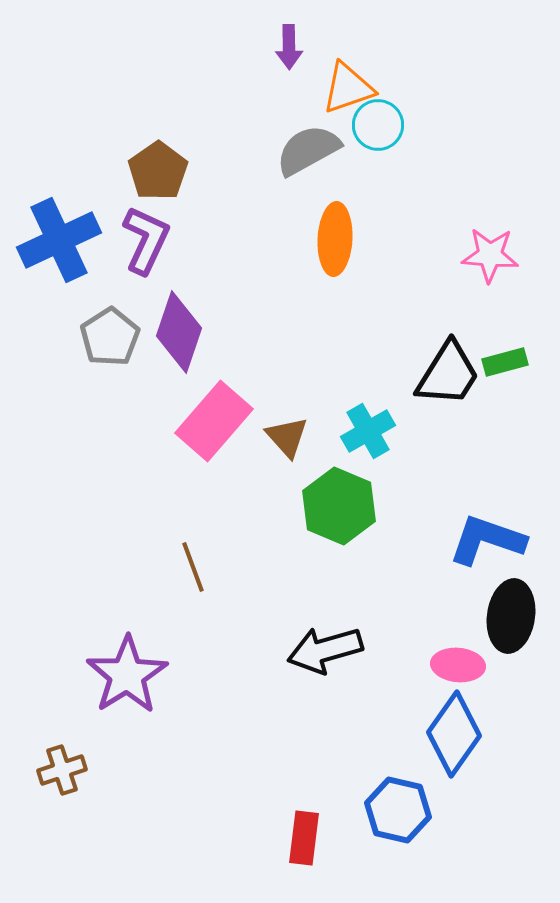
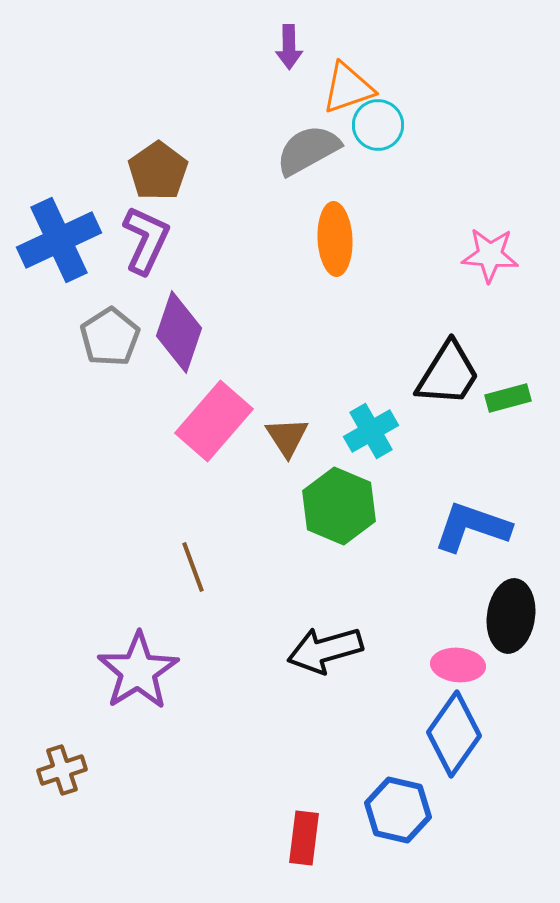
orange ellipse: rotated 6 degrees counterclockwise
green rectangle: moved 3 px right, 36 px down
cyan cross: moved 3 px right
brown triangle: rotated 9 degrees clockwise
blue L-shape: moved 15 px left, 13 px up
purple star: moved 11 px right, 4 px up
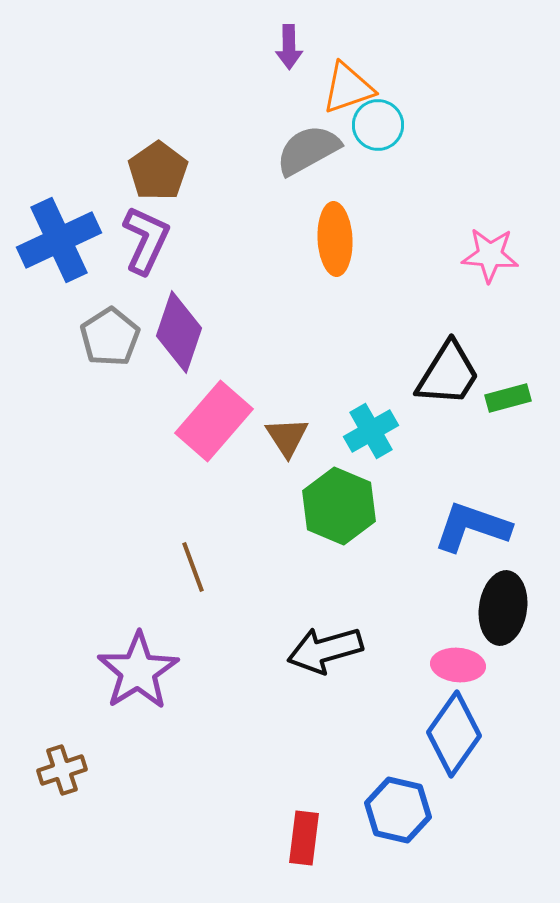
black ellipse: moved 8 px left, 8 px up
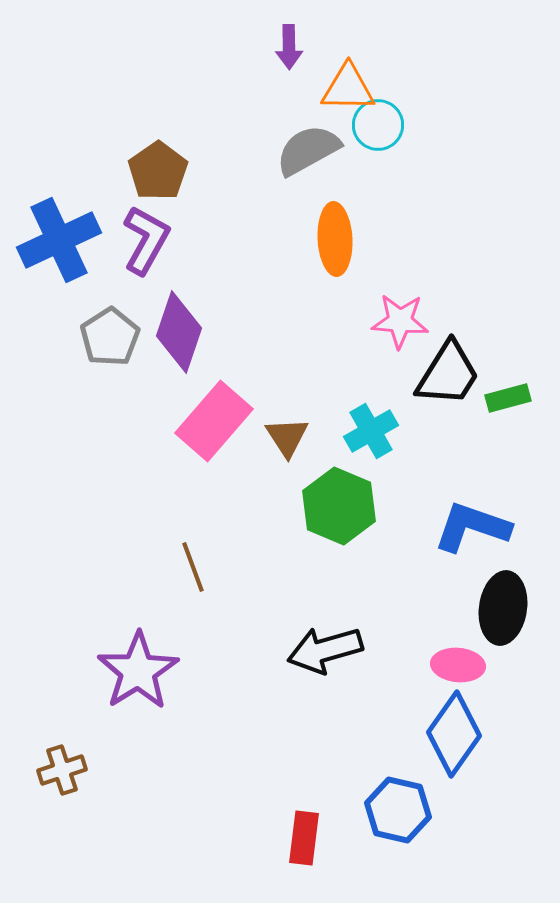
orange triangle: rotated 20 degrees clockwise
purple L-shape: rotated 4 degrees clockwise
pink star: moved 90 px left, 66 px down
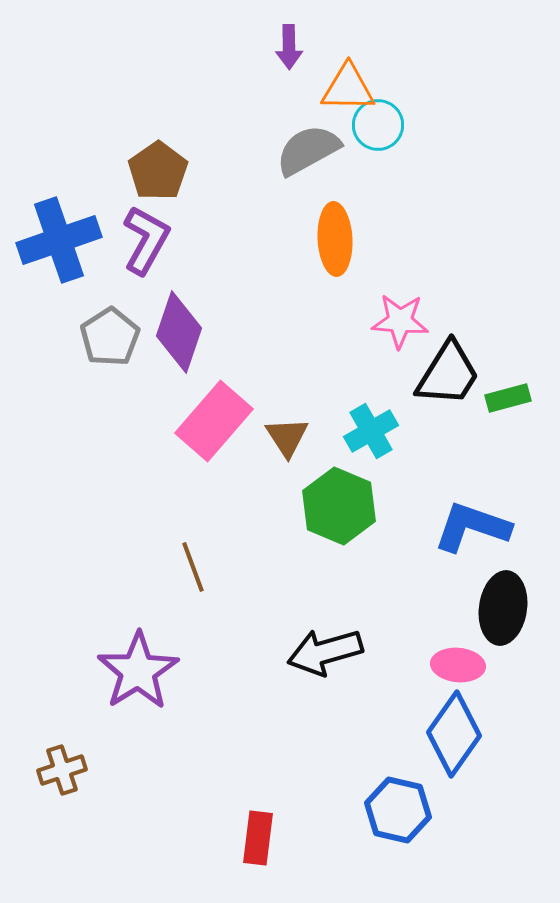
blue cross: rotated 6 degrees clockwise
black arrow: moved 2 px down
red rectangle: moved 46 px left
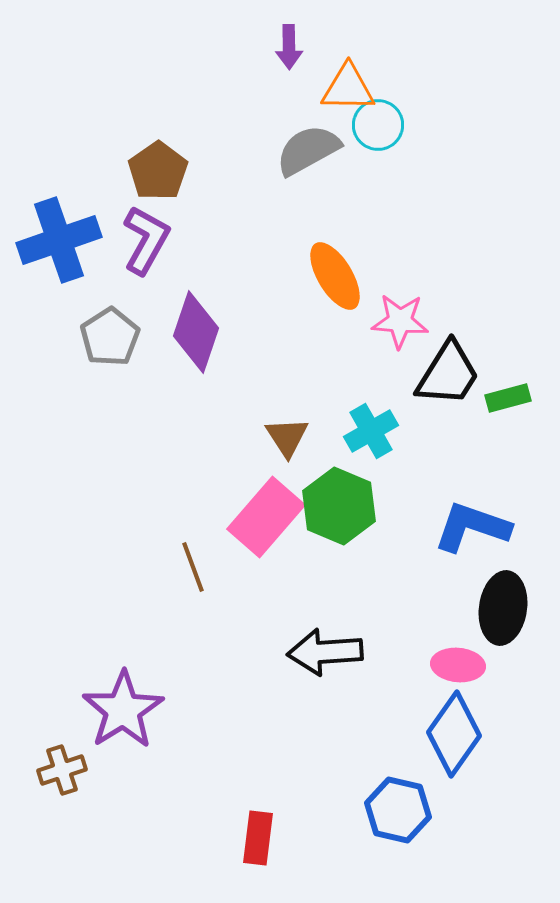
orange ellipse: moved 37 px down; rotated 28 degrees counterclockwise
purple diamond: moved 17 px right
pink rectangle: moved 52 px right, 96 px down
black arrow: rotated 12 degrees clockwise
purple star: moved 15 px left, 39 px down
